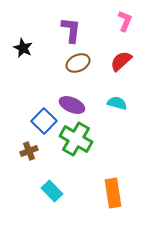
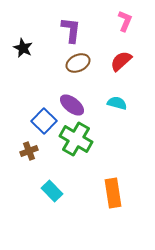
purple ellipse: rotated 15 degrees clockwise
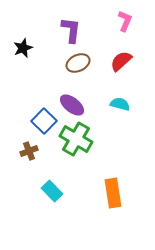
black star: rotated 24 degrees clockwise
cyan semicircle: moved 3 px right, 1 px down
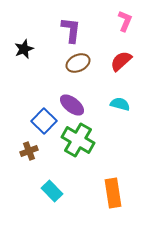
black star: moved 1 px right, 1 px down
green cross: moved 2 px right, 1 px down
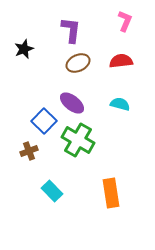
red semicircle: rotated 35 degrees clockwise
purple ellipse: moved 2 px up
orange rectangle: moved 2 px left
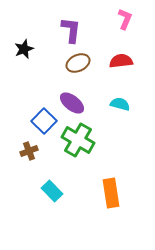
pink L-shape: moved 2 px up
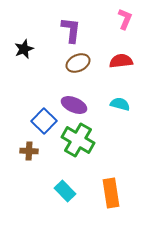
purple ellipse: moved 2 px right, 2 px down; rotated 15 degrees counterclockwise
brown cross: rotated 24 degrees clockwise
cyan rectangle: moved 13 px right
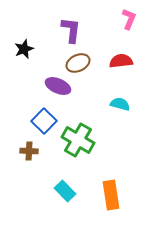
pink L-shape: moved 4 px right
purple ellipse: moved 16 px left, 19 px up
orange rectangle: moved 2 px down
